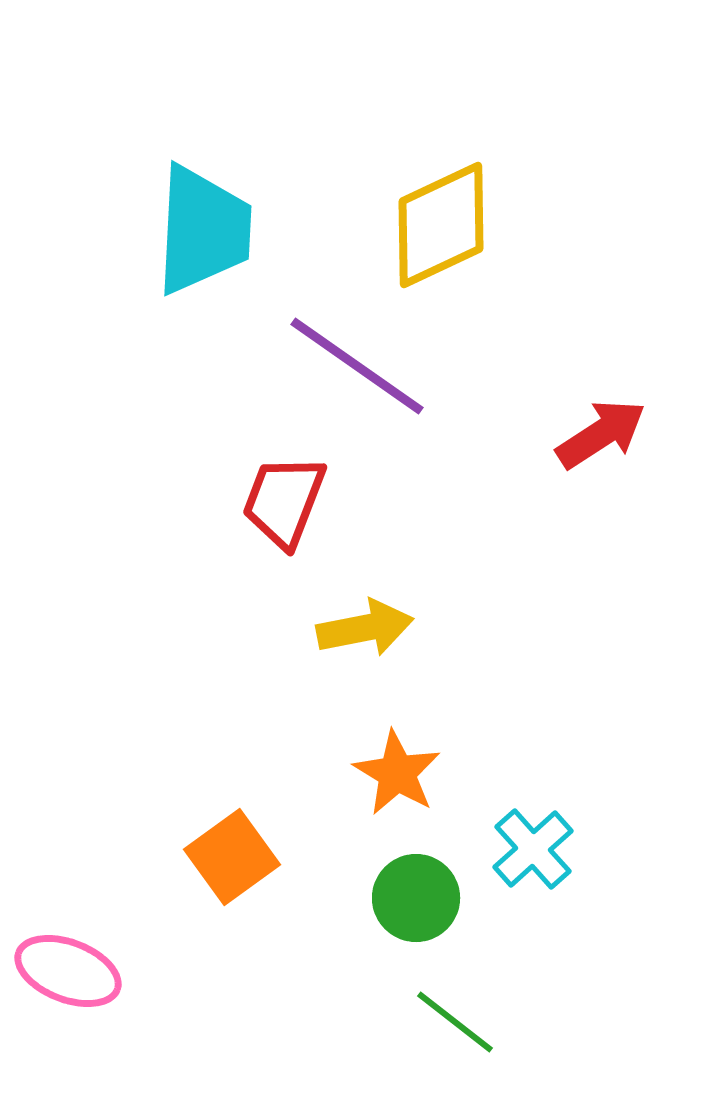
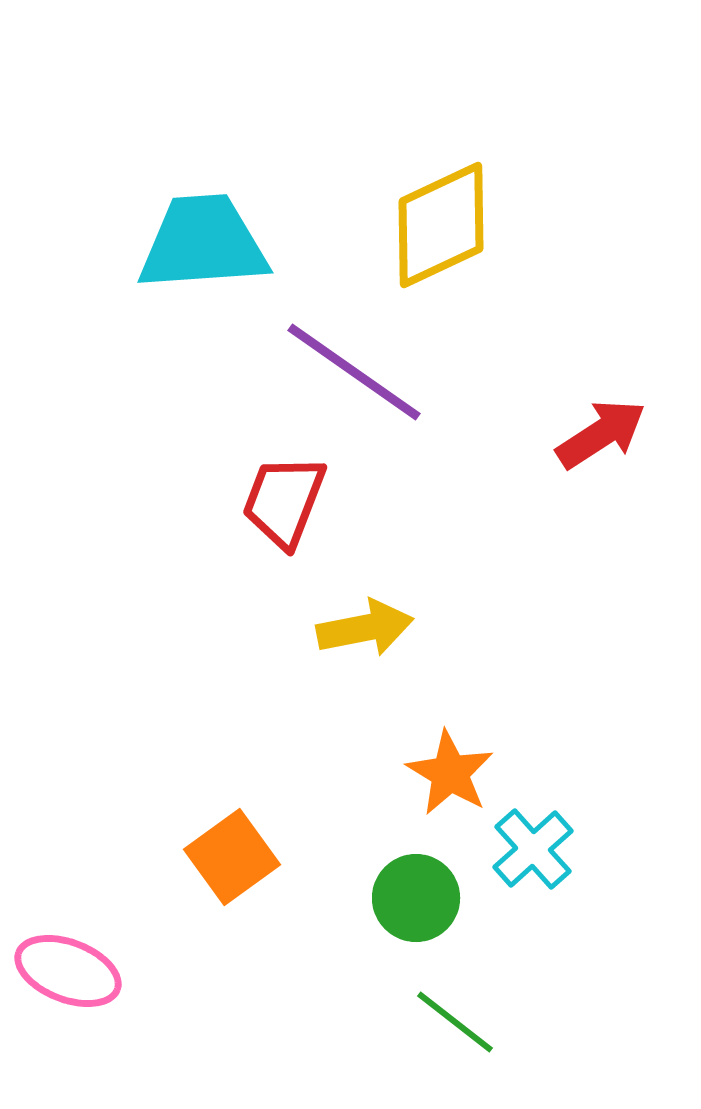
cyan trapezoid: moved 13 px down; rotated 97 degrees counterclockwise
purple line: moved 3 px left, 6 px down
orange star: moved 53 px right
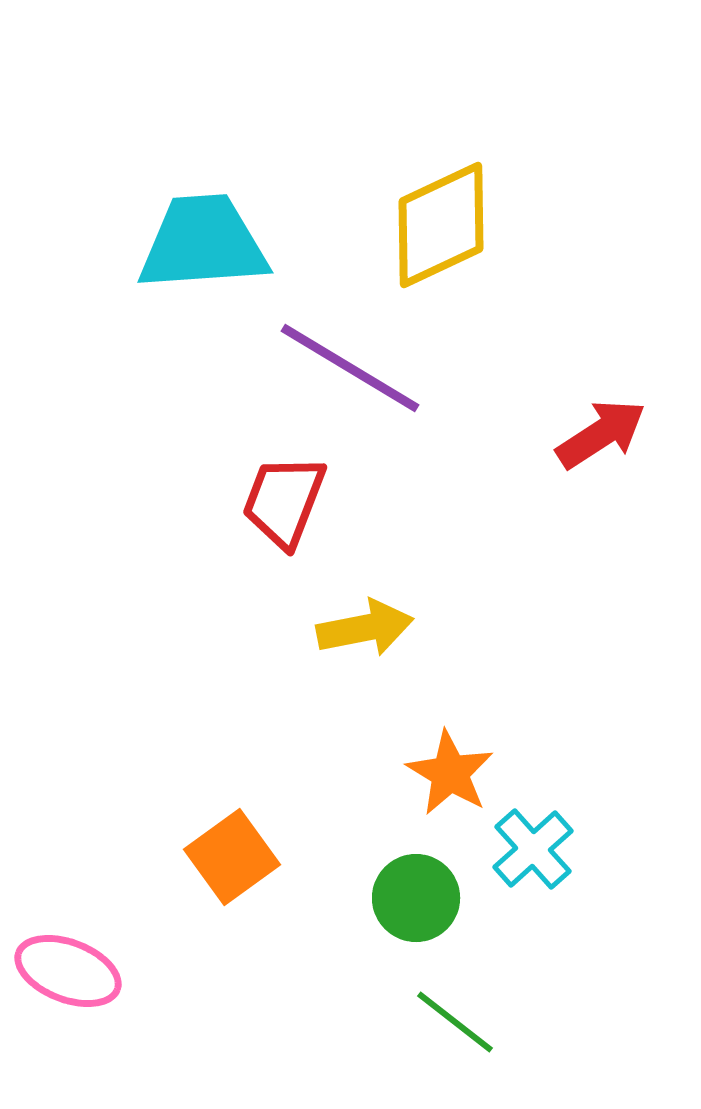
purple line: moved 4 px left, 4 px up; rotated 4 degrees counterclockwise
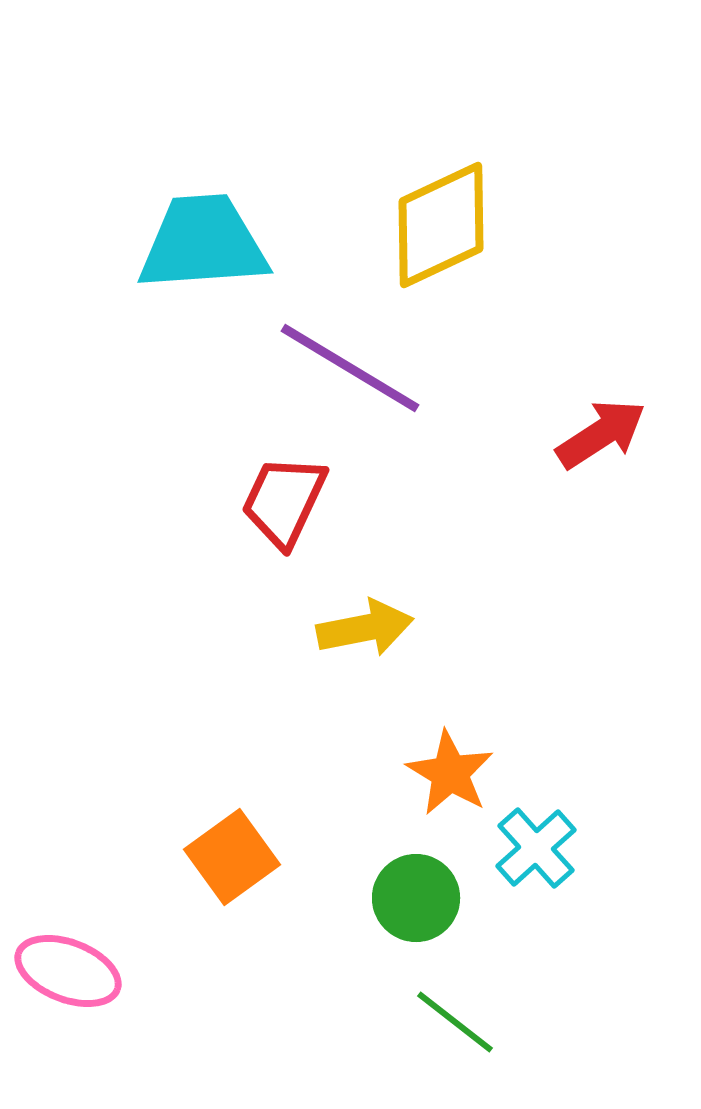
red trapezoid: rotated 4 degrees clockwise
cyan cross: moved 3 px right, 1 px up
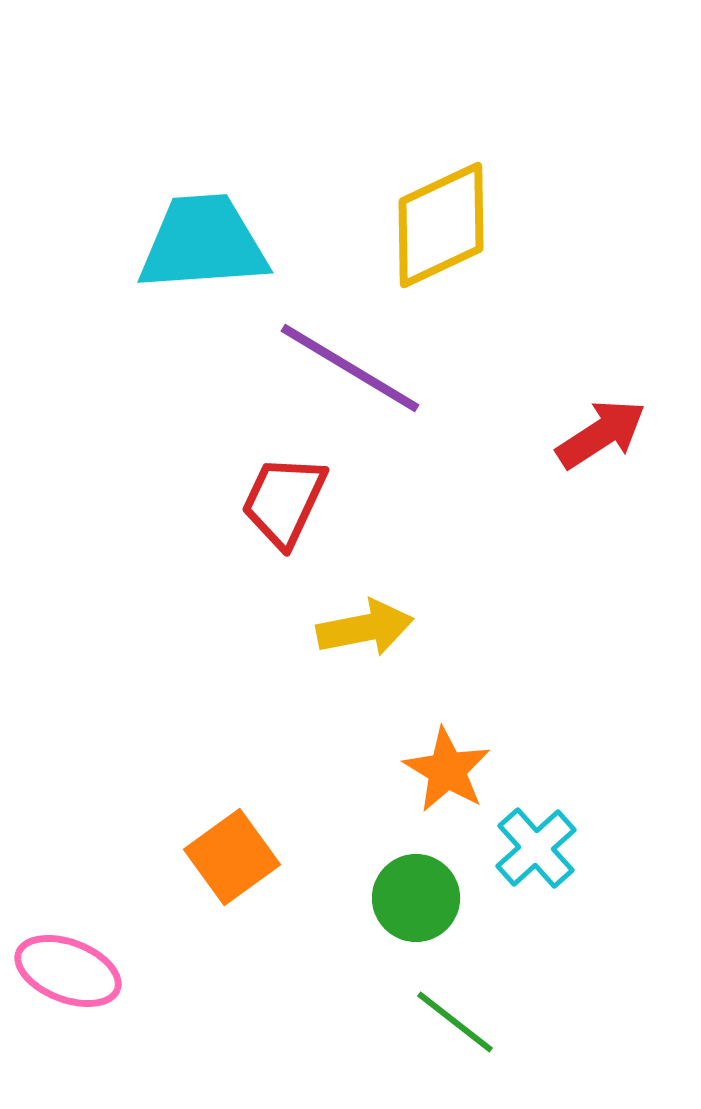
orange star: moved 3 px left, 3 px up
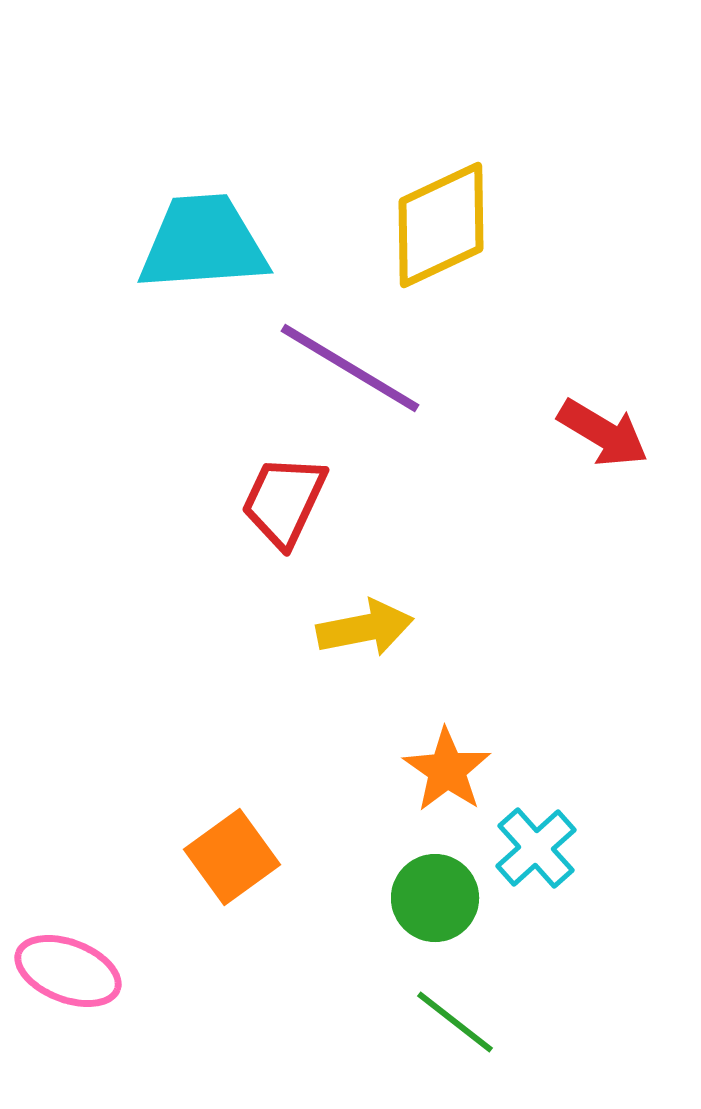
red arrow: moved 2 px right, 1 px up; rotated 64 degrees clockwise
orange star: rotated 4 degrees clockwise
green circle: moved 19 px right
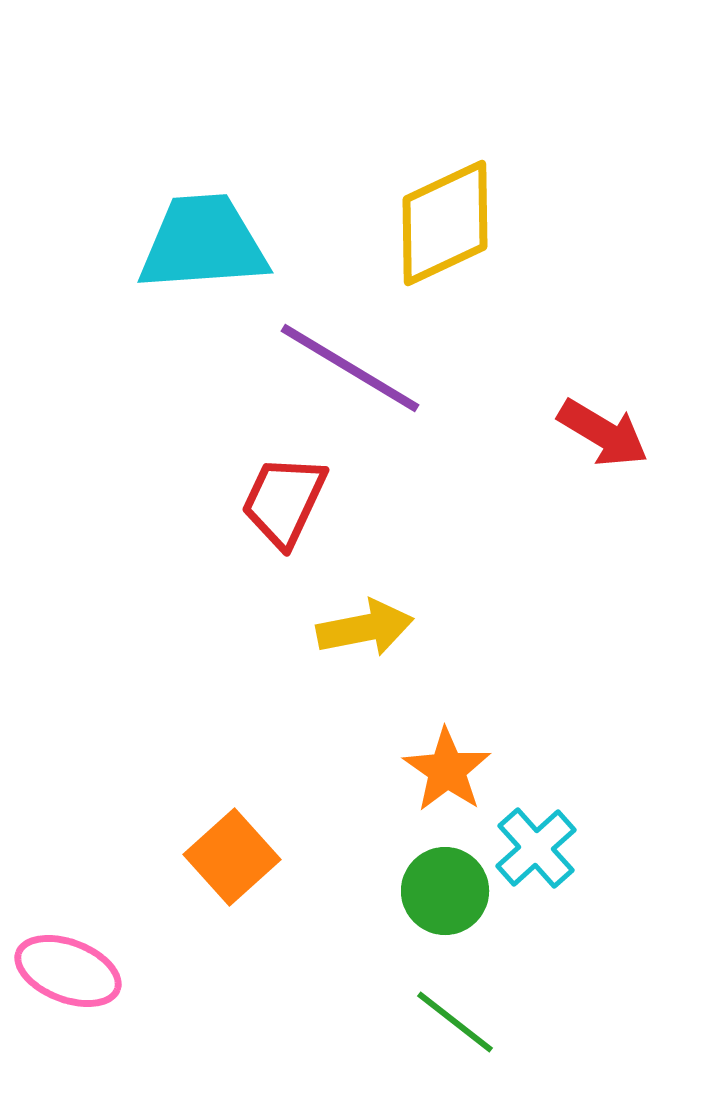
yellow diamond: moved 4 px right, 2 px up
orange square: rotated 6 degrees counterclockwise
green circle: moved 10 px right, 7 px up
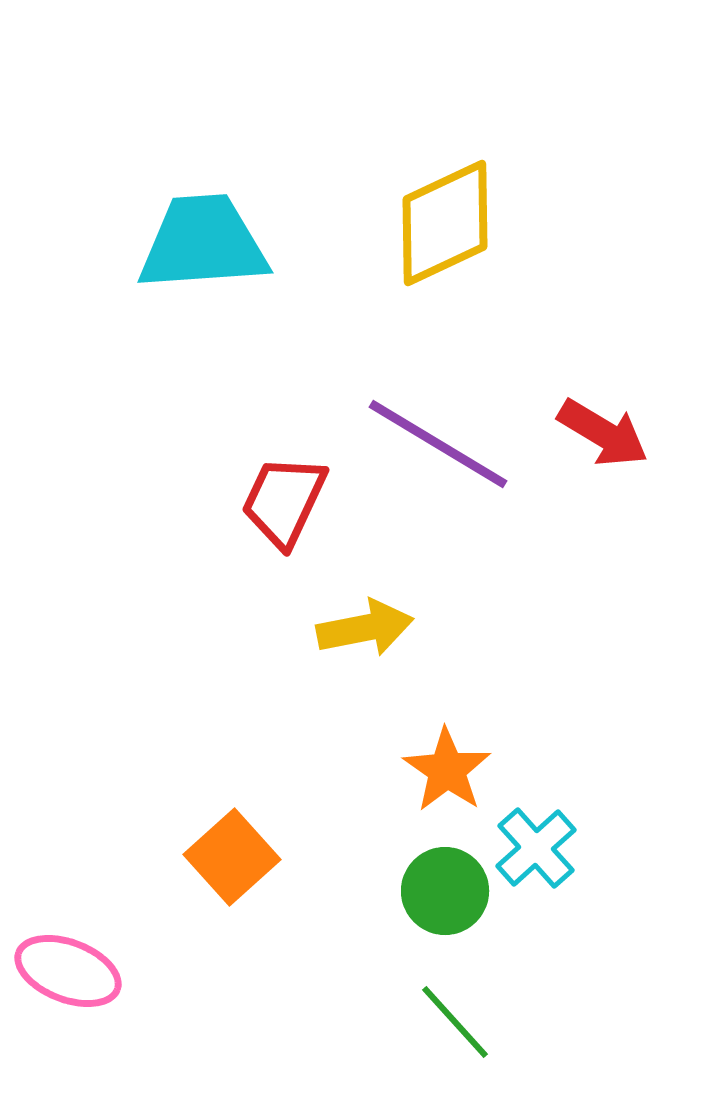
purple line: moved 88 px right, 76 px down
green line: rotated 10 degrees clockwise
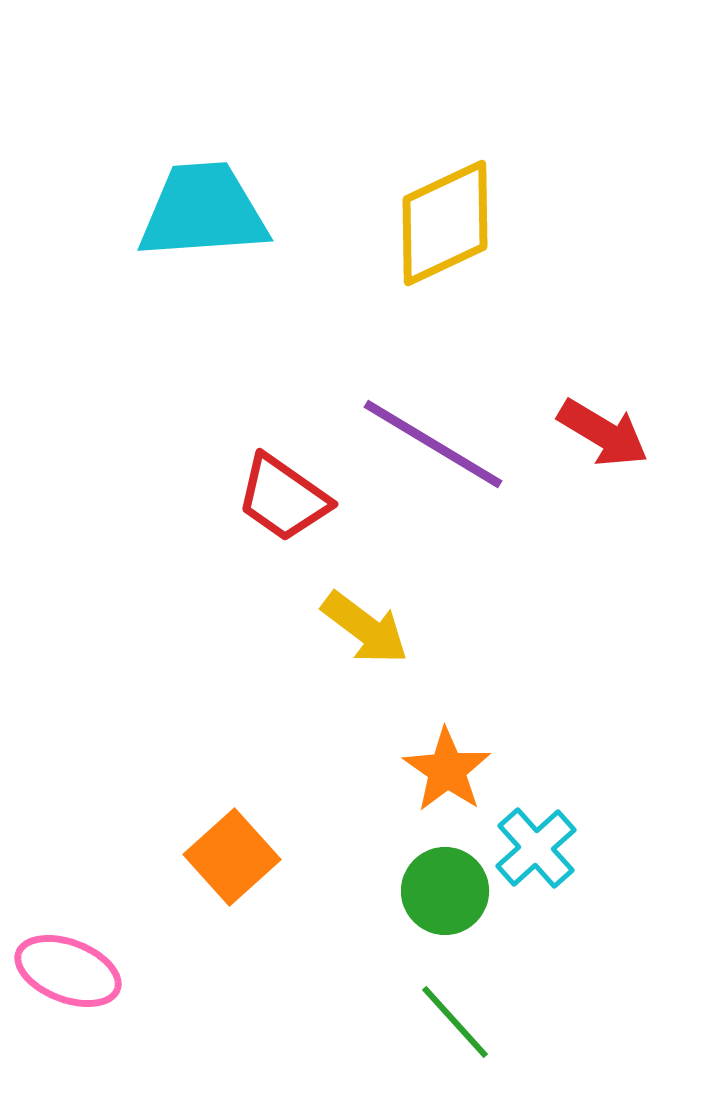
cyan trapezoid: moved 32 px up
purple line: moved 5 px left
red trapezoid: moved 1 px left, 3 px up; rotated 80 degrees counterclockwise
yellow arrow: rotated 48 degrees clockwise
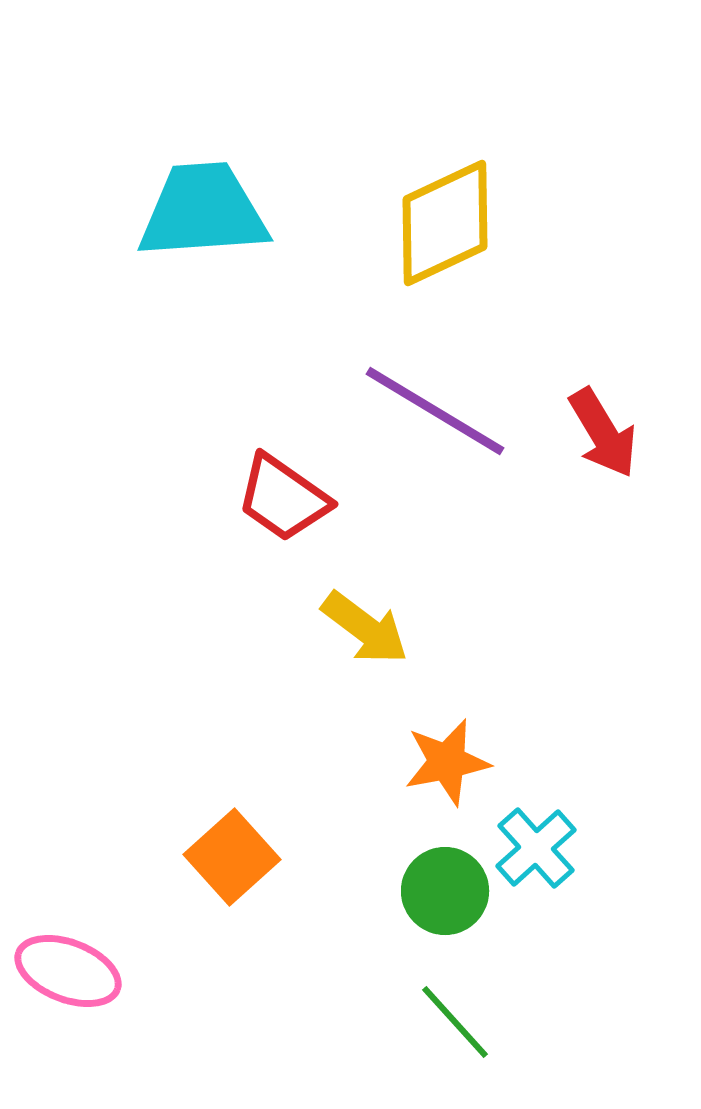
red arrow: rotated 28 degrees clockwise
purple line: moved 2 px right, 33 px up
orange star: moved 8 px up; rotated 26 degrees clockwise
